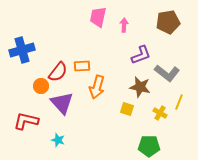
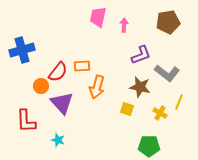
red L-shape: rotated 105 degrees counterclockwise
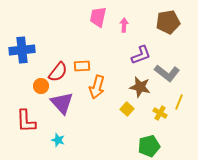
blue cross: rotated 10 degrees clockwise
yellow square: rotated 24 degrees clockwise
green pentagon: rotated 15 degrees counterclockwise
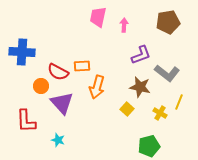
blue cross: moved 2 px down; rotated 10 degrees clockwise
red semicircle: rotated 80 degrees clockwise
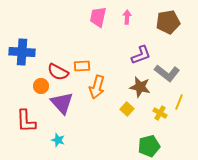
pink arrow: moved 3 px right, 8 px up
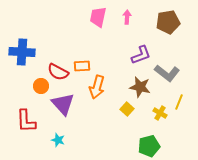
purple triangle: moved 1 px right, 1 px down
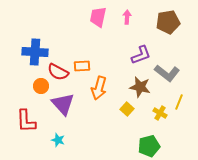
blue cross: moved 13 px right
orange arrow: moved 2 px right, 1 px down
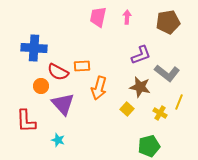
blue cross: moved 1 px left, 4 px up
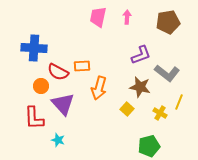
red L-shape: moved 8 px right, 3 px up
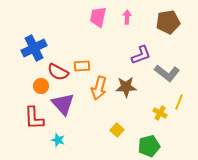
blue cross: rotated 30 degrees counterclockwise
brown star: moved 14 px left; rotated 15 degrees counterclockwise
yellow square: moved 10 px left, 21 px down
